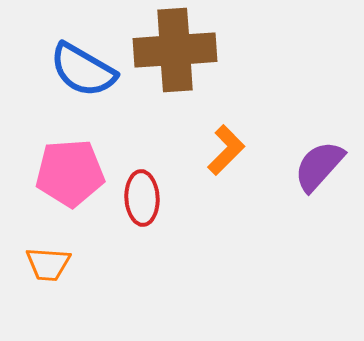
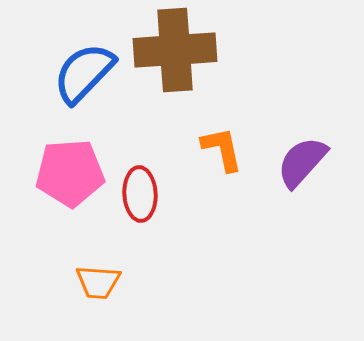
blue semicircle: moved 1 px right, 3 px down; rotated 104 degrees clockwise
orange L-shape: moved 4 px left, 1 px up; rotated 57 degrees counterclockwise
purple semicircle: moved 17 px left, 4 px up
red ellipse: moved 2 px left, 4 px up
orange trapezoid: moved 50 px right, 18 px down
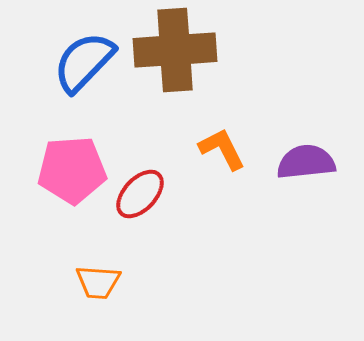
blue semicircle: moved 11 px up
orange L-shape: rotated 15 degrees counterclockwise
purple semicircle: moved 4 px right; rotated 42 degrees clockwise
pink pentagon: moved 2 px right, 3 px up
red ellipse: rotated 46 degrees clockwise
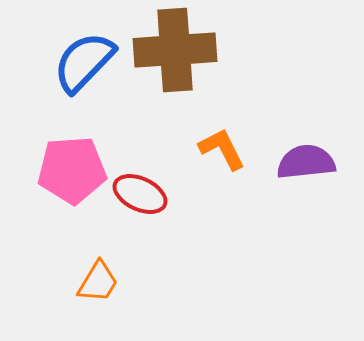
red ellipse: rotated 72 degrees clockwise
orange trapezoid: rotated 63 degrees counterclockwise
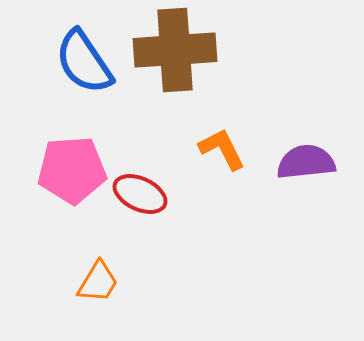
blue semicircle: rotated 78 degrees counterclockwise
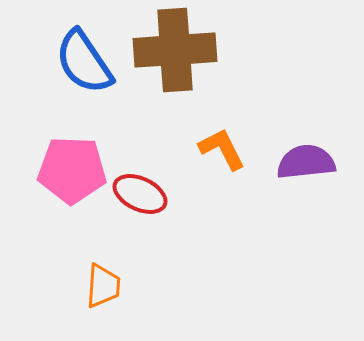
pink pentagon: rotated 6 degrees clockwise
orange trapezoid: moved 5 px right, 4 px down; rotated 27 degrees counterclockwise
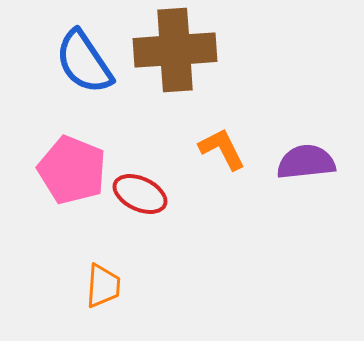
pink pentagon: rotated 20 degrees clockwise
